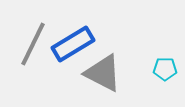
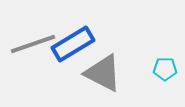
gray line: rotated 45 degrees clockwise
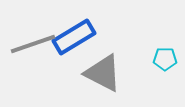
blue rectangle: moved 1 px right, 7 px up
cyan pentagon: moved 10 px up
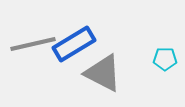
blue rectangle: moved 7 px down
gray line: rotated 6 degrees clockwise
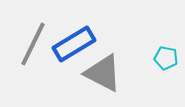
gray line: rotated 51 degrees counterclockwise
cyan pentagon: moved 1 px right, 1 px up; rotated 10 degrees clockwise
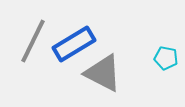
gray line: moved 3 px up
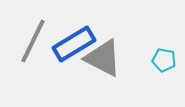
cyan pentagon: moved 2 px left, 2 px down
gray triangle: moved 15 px up
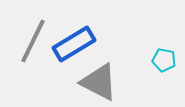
gray triangle: moved 4 px left, 24 px down
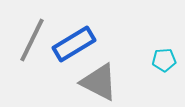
gray line: moved 1 px left, 1 px up
cyan pentagon: rotated 15 degrees counterclockwise
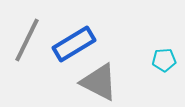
gray line: moved 5 px left
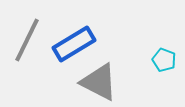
cyan pentagon: rotated 25 degrees clockwise
